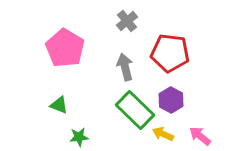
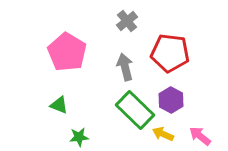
pink pentagon: moved 2 px right, 4 px down
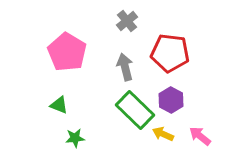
green star: moved 4 px left, 1 px down
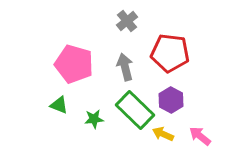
pink pentagon: moved 7 px right, 12 px down; rotated 15 degrees counterclockwise
green star: moved 19 px right, 19 px up
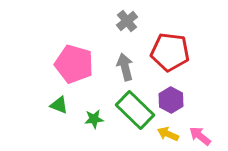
red pentagon: moved 1 px up
yellow arrow: moved 5 px right
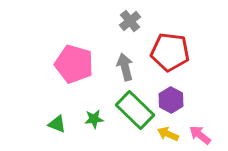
gray cross: moved 3 px right
green triangle: moved 2 px left, 19 px down
pink arrow: moved 1 px up
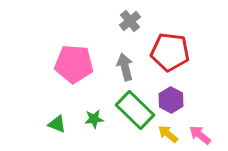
pink pentagon: rotated 12 degrees counterclockwise
yellow arrow: rotated 15 degrees clockwise
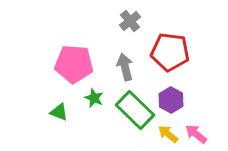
green star: moved 21 px up; rotated 30 degrees clockwise
green triangle: moved 2 px right, 12 px up
pink arrow: moved 4 px left, 1 px up
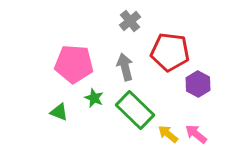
purple hexagon: moved 27 px right, 16 px up
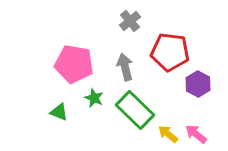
pink pentagon: rotated 6 degrees clockwise
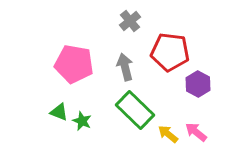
green star: moved 12 px left, 23 px down
pink arrow: moved 2 px up
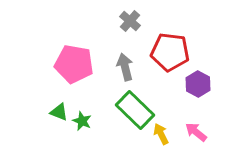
gray cross: rotated 10 degrees counterclockwise
yellow arrow: moved 7 px left; rotated 25 degrees clockwise
